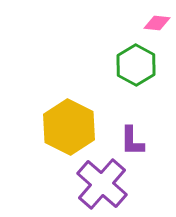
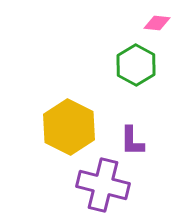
purple cross: moved 1 px right, 1 px down; rotated 27 degrees counterclockwise
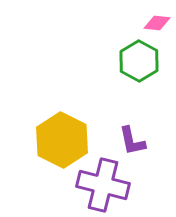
green hexagon: moved 3 px right, 4 px up
yellow hexagon: moved 7 px left, 13 px down
purple L-shape: rotated 12 degrees counterclockwise
